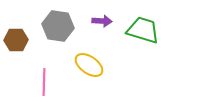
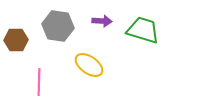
pink line: moved 5 px left
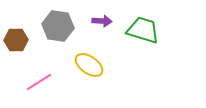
pink line: rotated 56 degrees clockwise
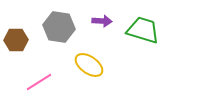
gray hexagon: moved 1 px right, 1 px down
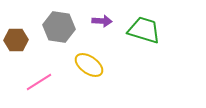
green trapezoid: moved 1 px right
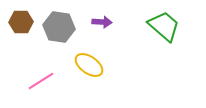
purple arrow: moved 1 px down
green trapezoid: moved 20 px right, 4 px up; rotated 24 degrees clockwise
brown hexagon: moved 5 px right, 18 px up
pink line: moved 2 px right, 1 px up
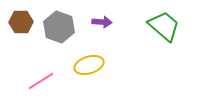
gray hexagon: rotated 12 degrees clockwise
yellow ellipse: rotated 52 degrees counterclockwise
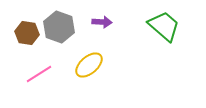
brown hexagon: moved 6 px right, 11 px down; rotated 10 degrees clockwise
yellow ellipse: rotated 24 degrees counterclockwise
pink line: moved 2 px left, 7 px up
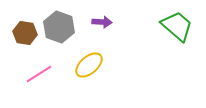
green trapezoid: moved 13 px right
brown hexagon: moved 2 px left
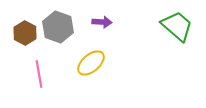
gray hexagon: moved 1 px left
brown hexagon: rotated 20 degrees clockwise
yellow ellipse: moved 2 px right, 2 px up
pink line: rotated 68 degrees counterclockwise
